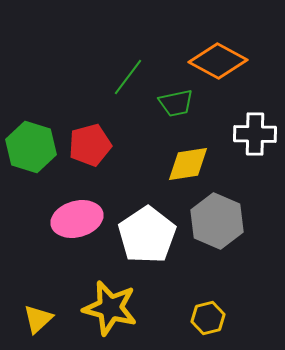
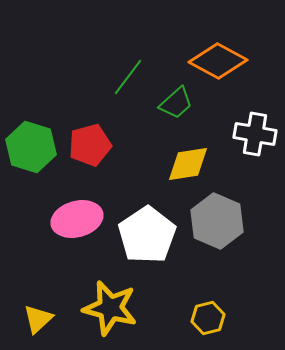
green trapezoid: rotated 30 degrees counterclockwise
white cross: rotated 9 degrees clockwise
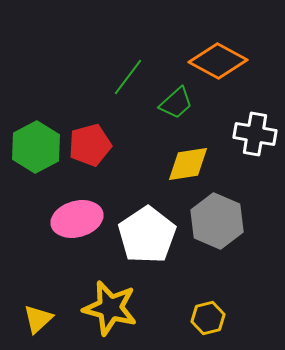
green hexagon: moved 5 px right; rotated 15 degrees clockwise
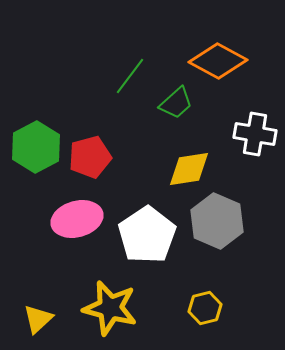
green line: moved 2 px right, 1 px up
red pentagon: moved 12 px down
yellow diamond: moved 1 px right, 5 px down
yellow hexagon: moved 3 px left, 10 px up
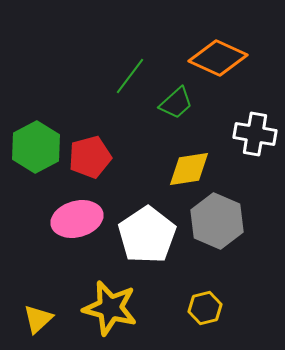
orange diamond: moved 3 px up; rotated 4 degrees counterclockwise
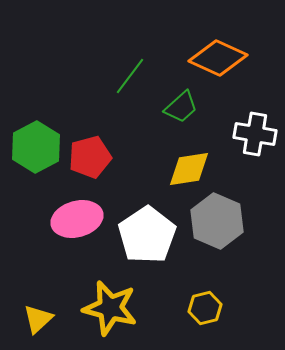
green trapezoid: moved 5 px right, 4 px down
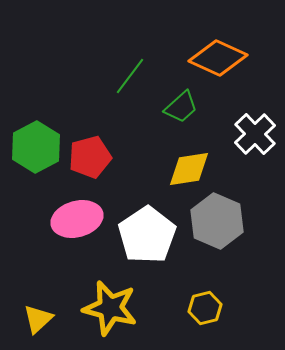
white cross: rotated 36 degrees clockwise
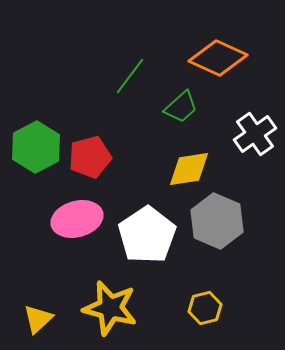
white cross: rotated 9 degrees clockwise
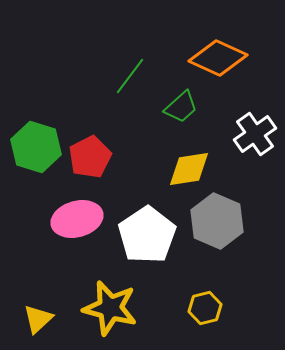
green hexagon: rotated 15 degrees counterclockwise
red pentagon: rotated 12 degrees counterclockwise
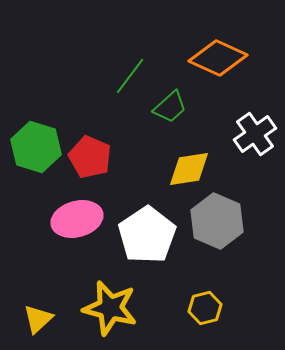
green trapezoid: moved 11 px left
red pentagon: rotated 21 degrees counterclockwise
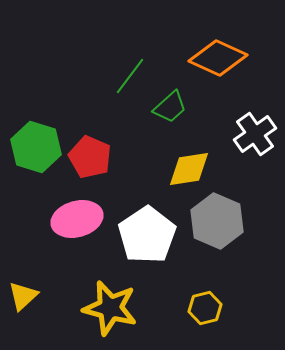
yellow triangle: moved 15 px left, 23 px up
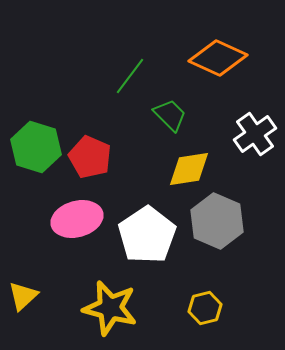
green trapezoid: moved 8 px down; rotated 93 degrees counterclockwise
